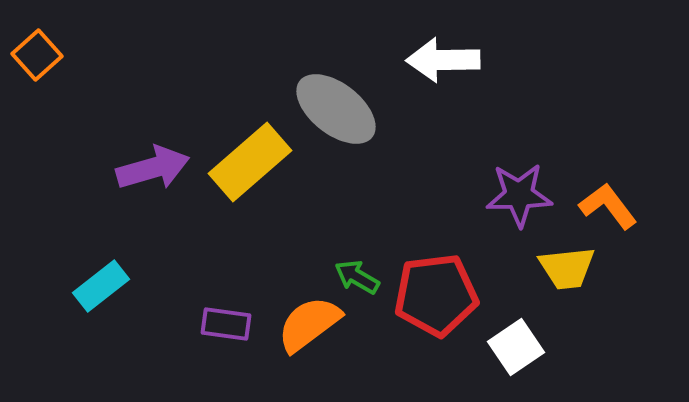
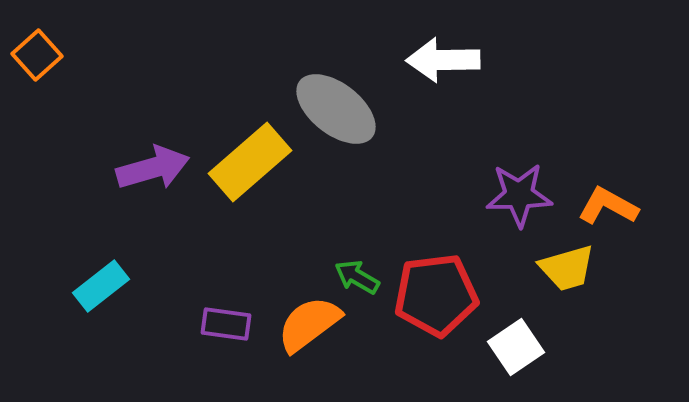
orange L-shape: rotated 24 degrees counterclockwise
yellow trapezoid: rotated 10 degrees counterclockwise
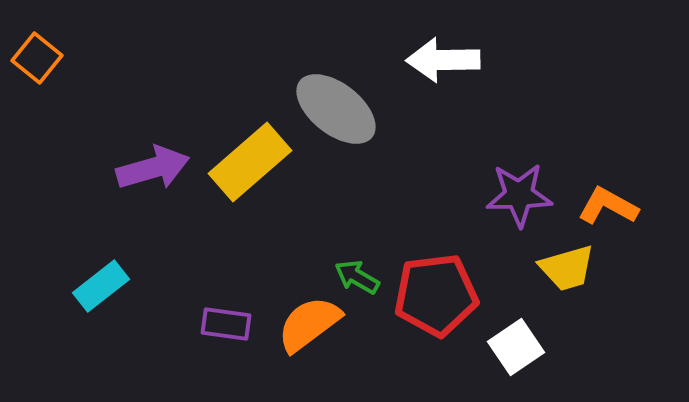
orange square: moved 3 px down; rotated 9 degrees counterclockwise
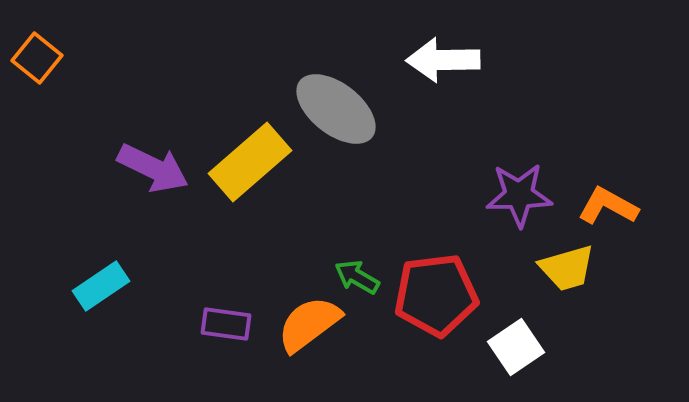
purple arrow: rotated 42 degrees clockwise
cyan rectangle: rotated 4 degrees clockwise
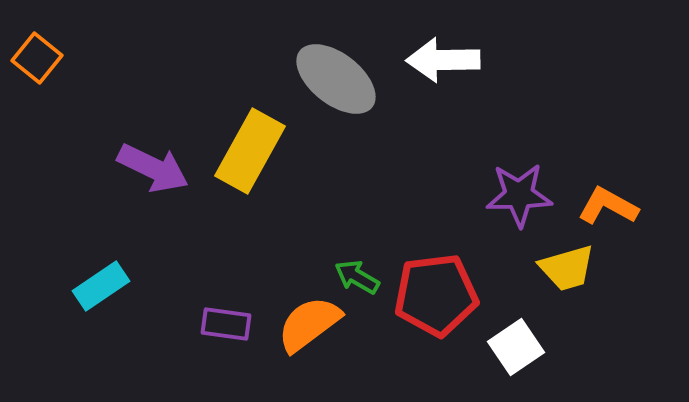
gray ellipse: moved 30 px up
yellow rectangle: moved 11 px up; rotated 20 degrees counterclockwise
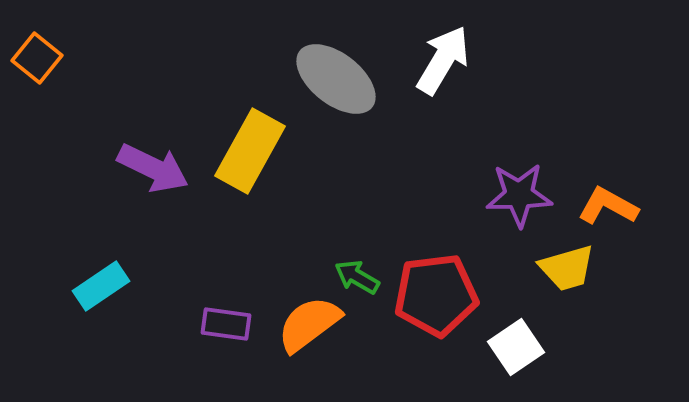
white arrow: rotated 122 degrees clockwise
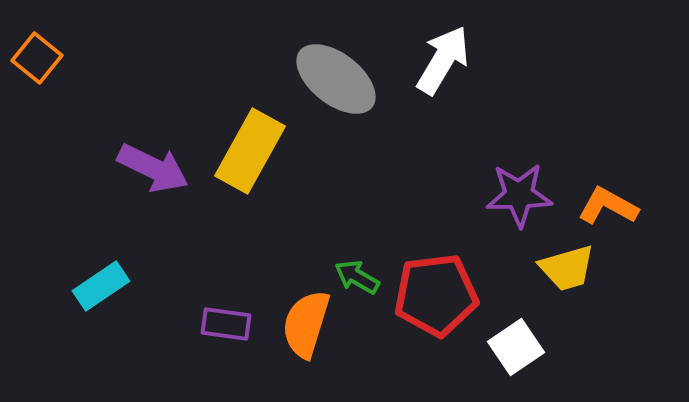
orange semicircle: moved 3 px left; rotated 36 degrees counterclockwise
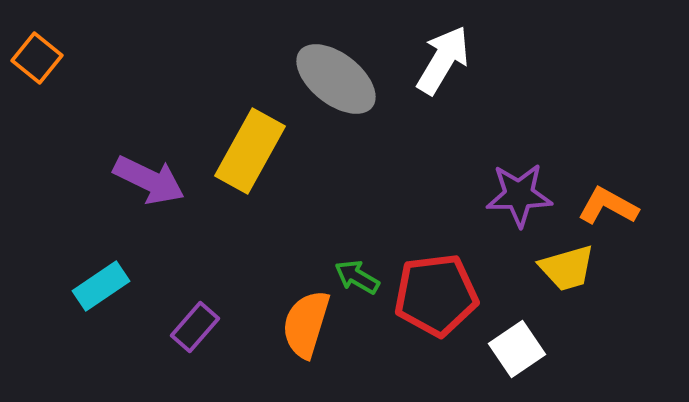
purple arrow: moved 4 px left, 12 px down
purple rectangle: moved 31 px left, 3 px down; rotated 57 degrees counterclockwise
white square: moved 1 px right, 2 px down
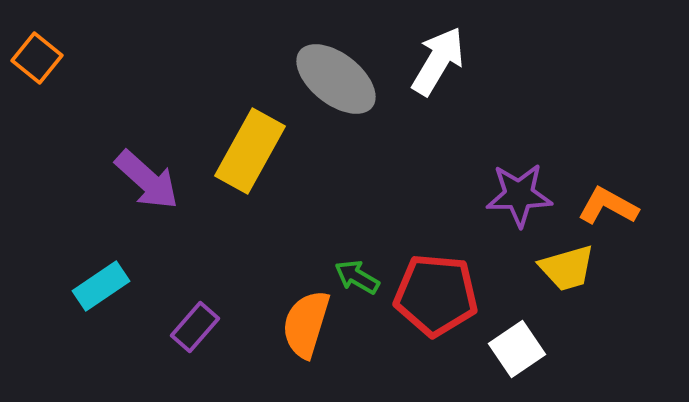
white arrow: moved 5 px left, 1 px down
purple arrow: moved 2 px left; rotated 16 degrees clockwise
red pentagon: rotated 12 degrees clockwise
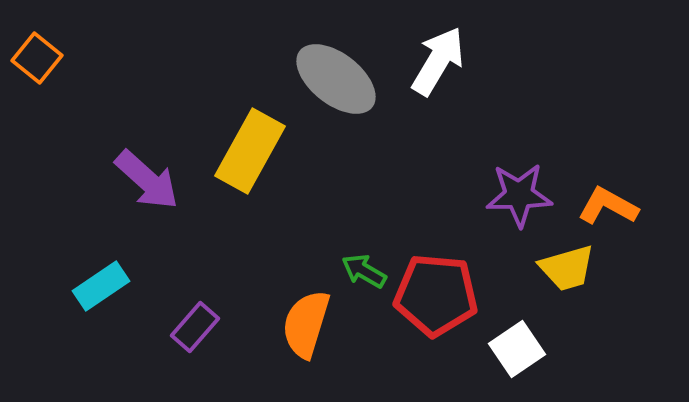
green arrow: moved 7 px right, 6 px up
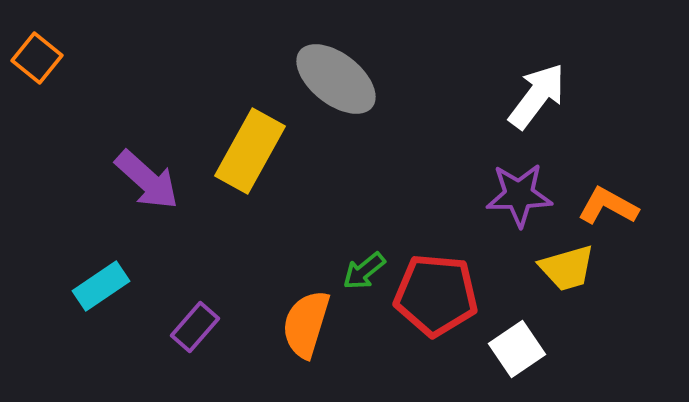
white arrow: moved 99 px right, 35 px down; rotated 6 degrees clockwise
green arrow: rotated 69 degrees counterclockwise
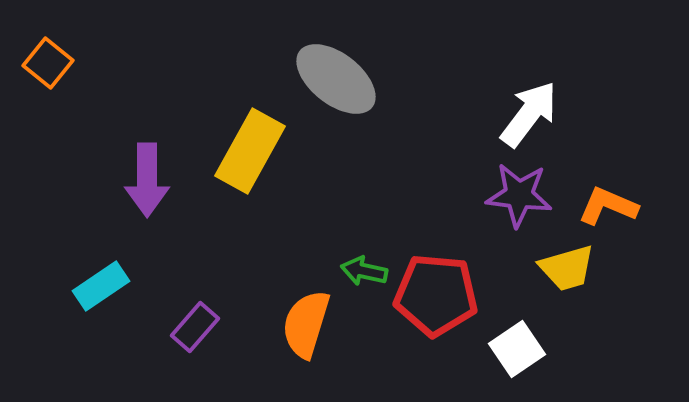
orange square: moved 11 px right, 5 px down
white arrow: moved 8 px left, 18 px down
purple arrow: rotated 48 degrees clockwise
purple star: rotated 8 degrees clockwise
orange L-shape: rotated 6 degrees counterclockwise
green arrow: rotated 51 degrees clockwise
